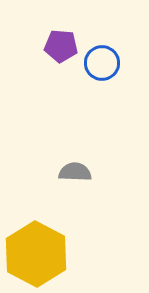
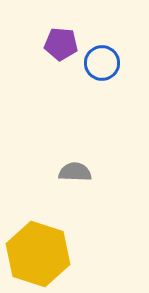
purple pentagon: moved 2 px up
yellow hexagon: moved 2 px right; rotated 10 degrees counterclockwise
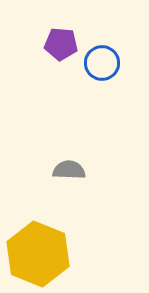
gray semicircle: moved 6 px left, 2 px up
yellow hexagon: rotated 4 degrees clockwise
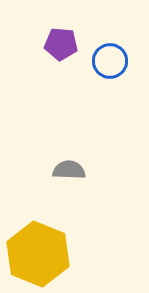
blue circle: moved 8 px right, 2 px up
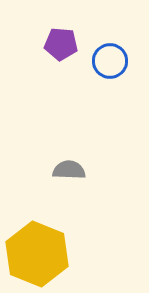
yellow hexagon: moved 1 px left
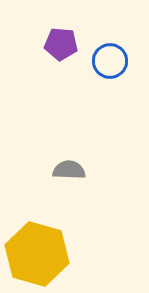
yellow hexagon: rotated 6 degrees counterclockwise
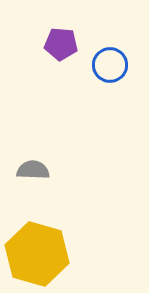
blue circle: moved 4 px down
gray semicircle: moved 36 px left
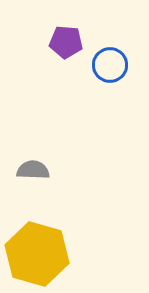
purple pentagon: moved 5 px right, 2 px up
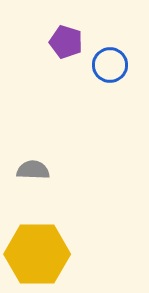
purple pentagon: rotated 12 degrees clockwise
yellow hexagon: rotated 16 degrees counterclockwise
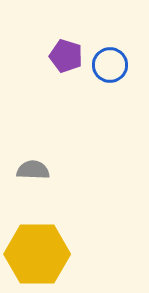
purple pentagon: moved 14 px down
